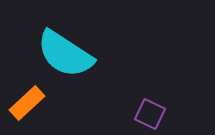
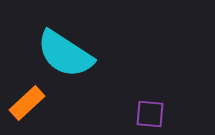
purple square: rotated 20 degrees counterclockwise
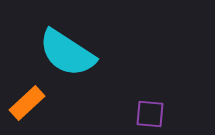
cyan semicircle: moved 2 px right, 1 px up
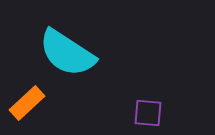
purple square: moved 2 px left, 1 px up
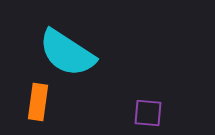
orange rectangle: moved 11 px right, 1 px up; rotated 39 degrees counterclockwise
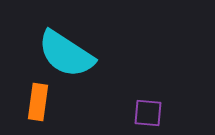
cyan semicircle: moved 1 px left, 1 px down
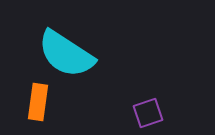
purple square: rotated 24 degrees counterclockwise
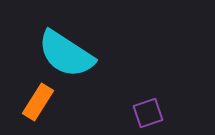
orange rectangle: rotated 24 degrees clockwise
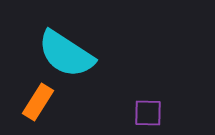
purple square: rotated 20 degrees clockwise
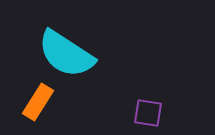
purple square: rotated 8 degrees clockwise
